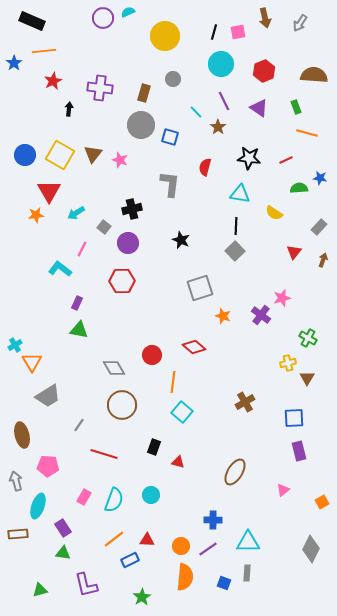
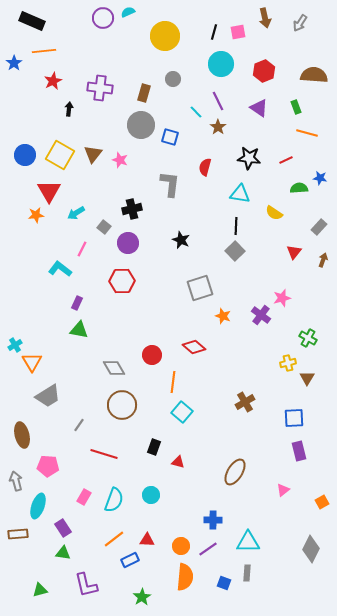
purple line at (224, 101): moved 6 px left
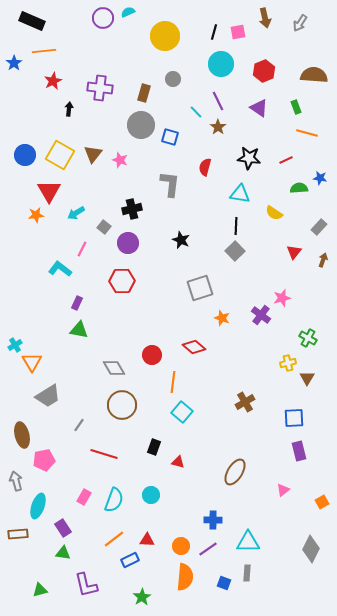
orange star at (223, 316): moved 1 px left, 2 px down
pink pentagon at (48, 466): moved 4 px left, 6 px up; rotated 15 degrees counterclockwise
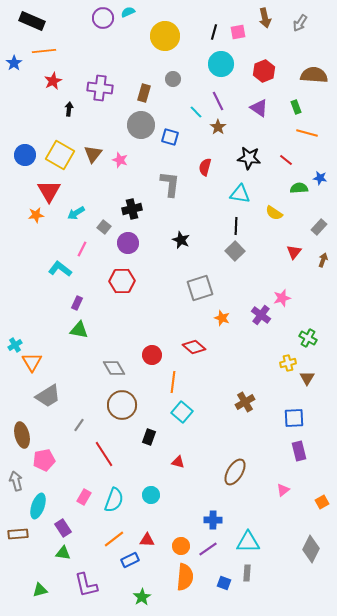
red line at (286, 160): rotated 64 degrees clockwise
black rectangle at (154, 447): moved 5 px left, 10 px up
red line at (104, 454): rotated 40 degrees clockwise
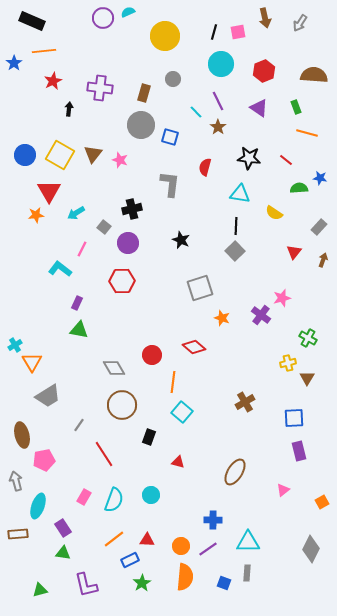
green star at (142, 597): moved 14 px up
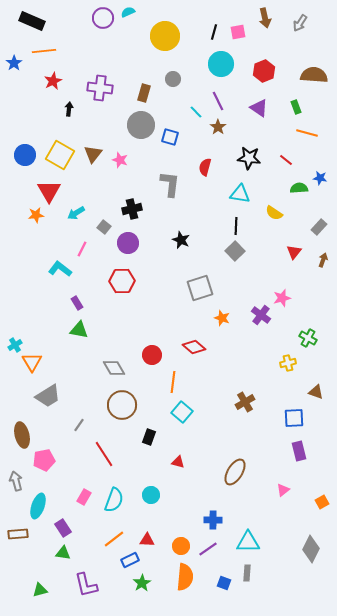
purple rectangle at (77, 303): rotated 56 degrees counterclockwise
brown triangle at (307, 378): moved 9 px right, 14 px down; rotated 42 degrees counterclockwise
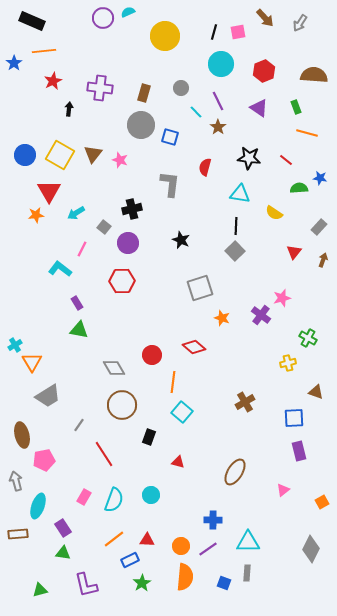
brown arrow at (265, 18): rotated 30 degrees counterclockwise
gray circle at (173, 79): moved 8 px right, 9 px down
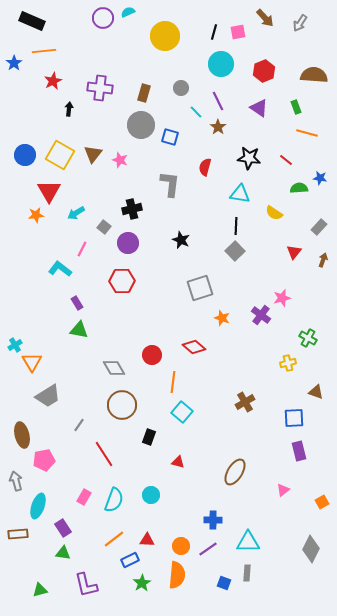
orange semicircle at (185, 577): moved 8 px left, 2 px up
